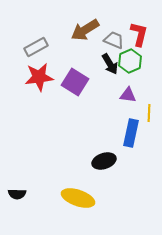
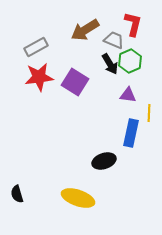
red L-shape: moved 6 px left, 10 px up
black semicircle: rotated 72 degrees clockwise
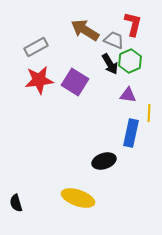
brown arrow: rotated 64 degrees clockwise
red star: moved 3 px down
black semicircle: moved 1 px left, 9 px down
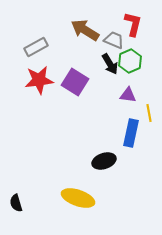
yellow line: rotated 12 degrees counterclockwise
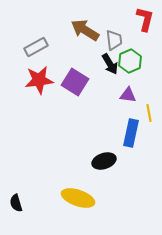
red L-shape: moved 12 px right, 5 px up
gray trapezoid: rotated 60 degrees clockwise
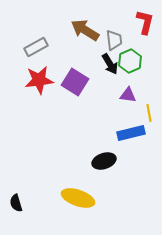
red L-shape: moved 3 px down
blue rectangle: rotated 64 degrees clockwise
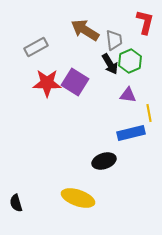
red star: moved 8 px right, 3 px down; rotated 8 degrees clockwise
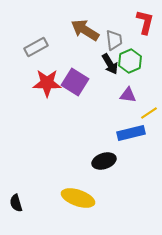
yellow line: rotated 66 degrees clockwise
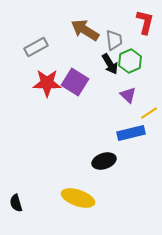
purple triangle: rotated 36 degrees clockwise
